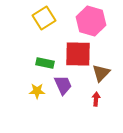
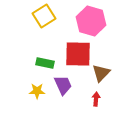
yellow square: moved 2 px up
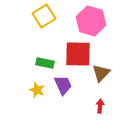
yellow star: moved 1 px up; rotated 21 degrees clockwise
red arrow: moved 4 px right, 7 px down
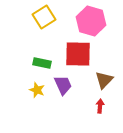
yellow square: moved 1 px down
green rectangle: moved 3 px left
brown triangle: moved 3 px right, 7 px down
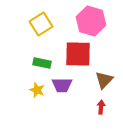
yellow square: moved 3 px left, 7 px down
purple trapezoid: moved 1 px left; rotated 115 degrees clockwise
red arrow: moved 1 px right, 1 px down
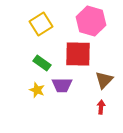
green rectangle: rotated 24 degrees clockwise
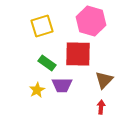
yellow square: moved 1 px right, 2 px down; rotated 15 degrees clockwise
green rectangle: moved 5 px right
yellow star: rotated 21 degrees clockwise
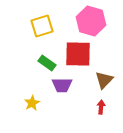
yellow star: moved 5 px left, 13 px down
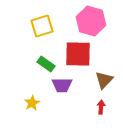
green rectangle: moved 1 px left, 1 px down
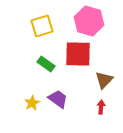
pink hexagon: moved 2 px left
purple trapezoid: moved 4 px left, 14 px down; rotated 145 degrees counterclockwise
